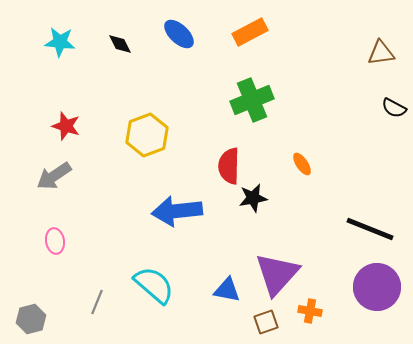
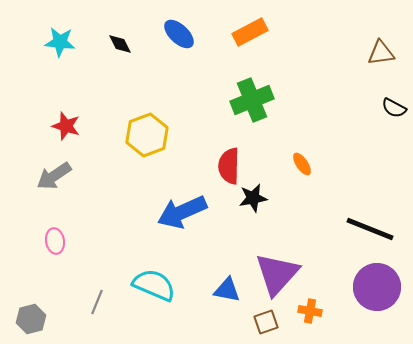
blue arrow: moved 5 px right, 1 px down; rotated 18 degrees counterclockwise
cyan semicircle: rotated 18 degrees counterclockwise
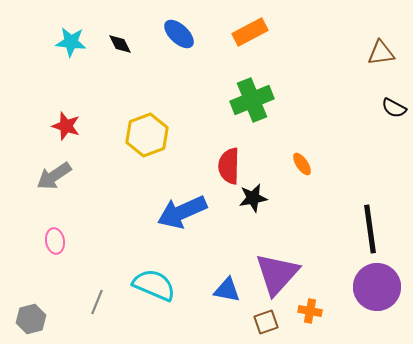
cyan star: moved 11 px right
black line: rotated 60 degrees clockwise
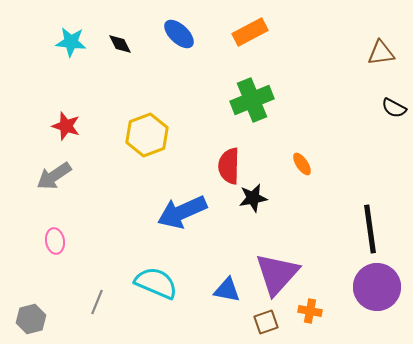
cyan semicircle: moved 2 px right, 2 px up
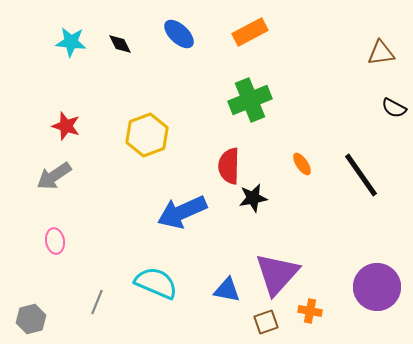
green cross: moved 2 px left
black line: moved 9 px left, 54 px up; rotated 27 degrees counterclockwise
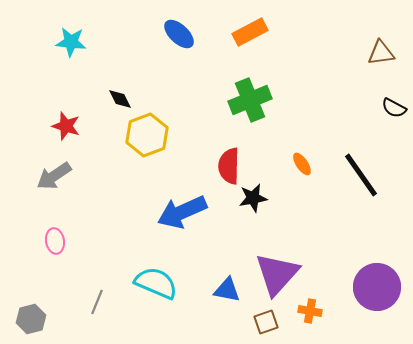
black diamond: moved 55 px down
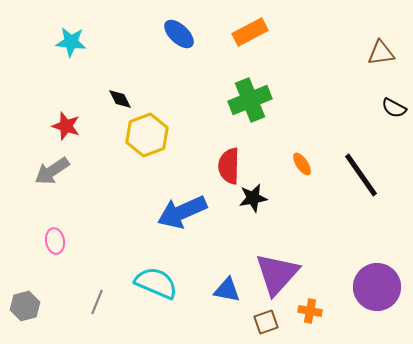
gray arrow: moved 2 px left, 5 px up
gray hexagon: moved 6 px left, 13 px up
